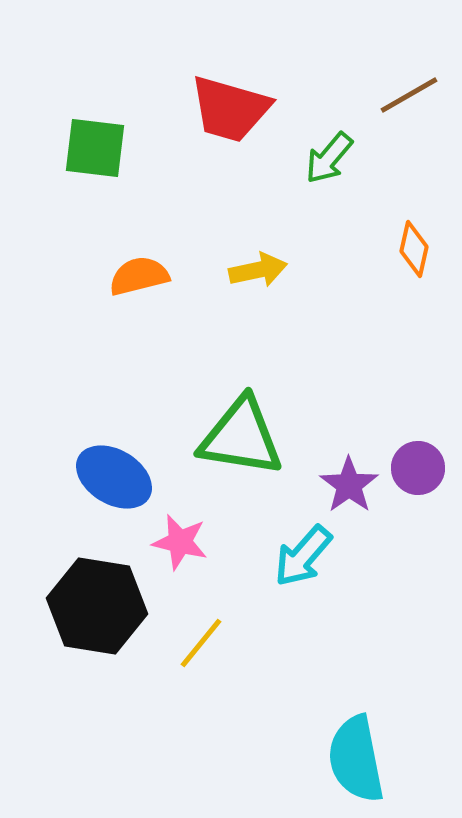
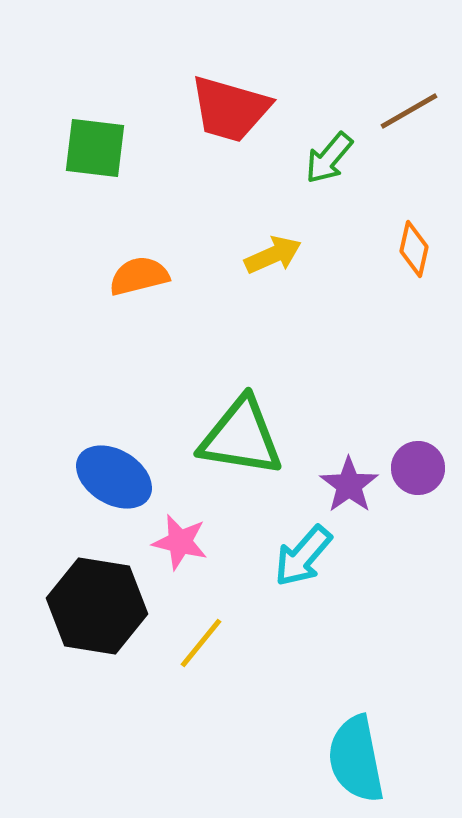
brown line: moved 16 px down
yellow arrow: moved 15 px right, 15 px up; rotated 12 degrees counterclockwise
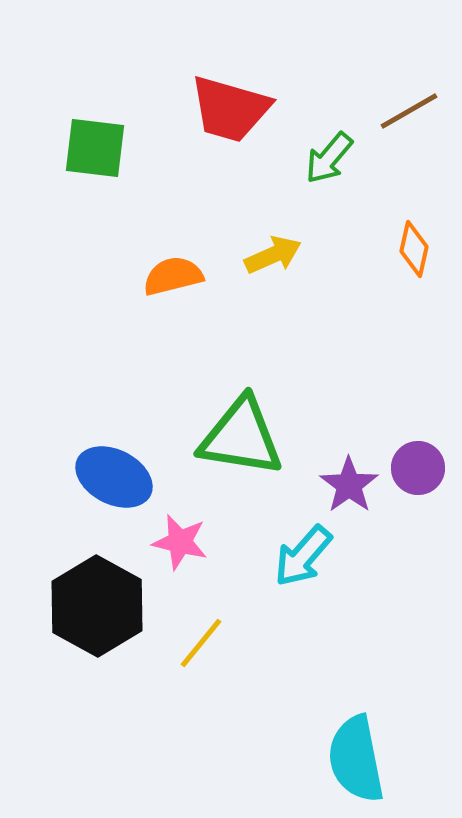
orange semicircle: moved 34 px right
blue ellipse: rotated 4 degrees counterclockwise
black hexagon: rotated 20 degrees clockwise
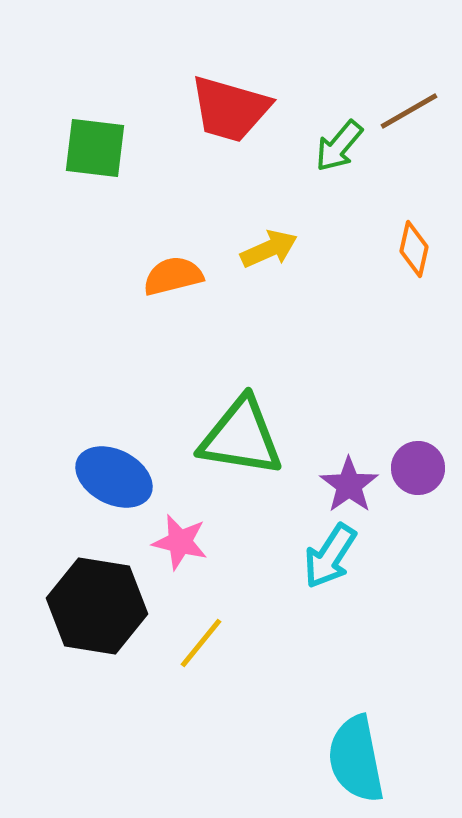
green arrow: moved 10 px right, 12 px up
yellow arrow: moved 4 px left, 6 px up
cyan arrow: moved 27 px right; rotated 8 degrees counterclockwise
black hexagon: rotated 20 degrees counterclockwise
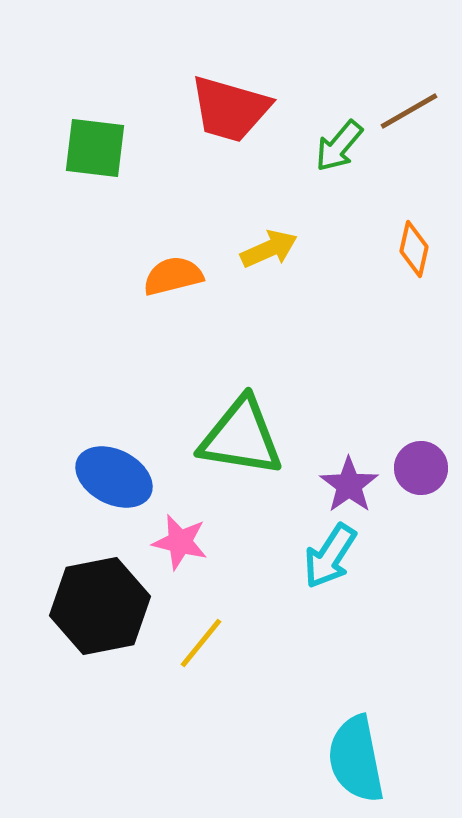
purple circle: moved 3 px right
black hexagon: moved 3 px right; rotated 20 degrees counterclockwise
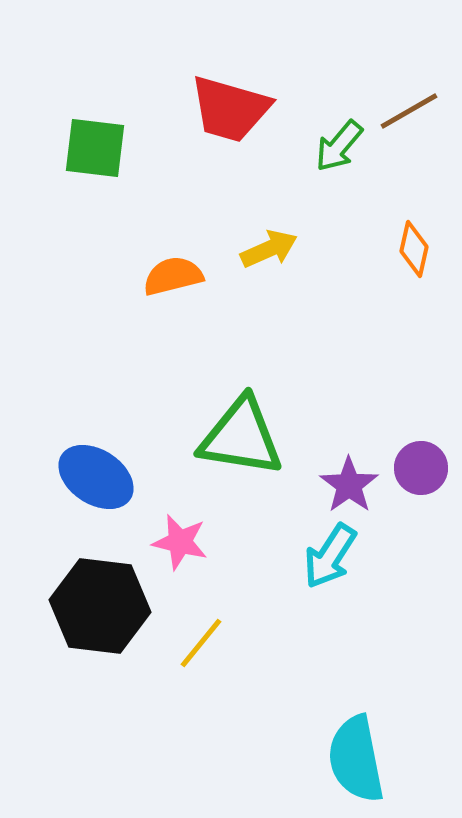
blue ellipse: moved 18 px left; rotated 6 degrees clockwise
black hexagon: rotated 18 degrees clockwise
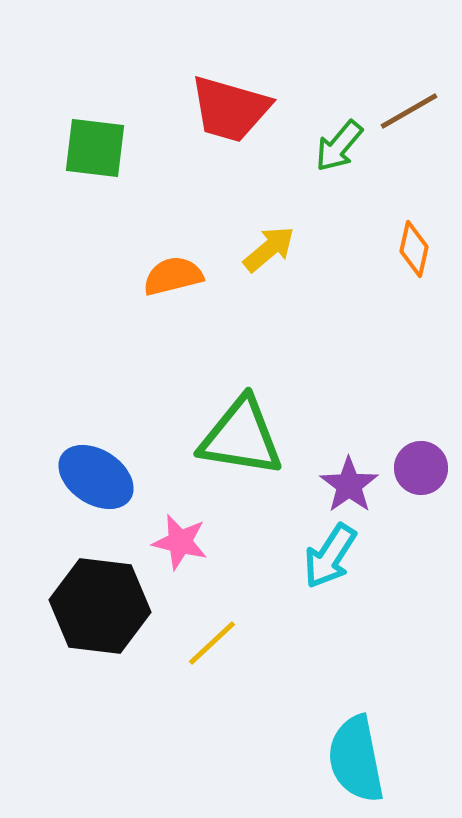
yellow arrow: rotated 16 degrees counterclockwise
yellow line: moved 11 px right; rotated 8 degrees clockwise
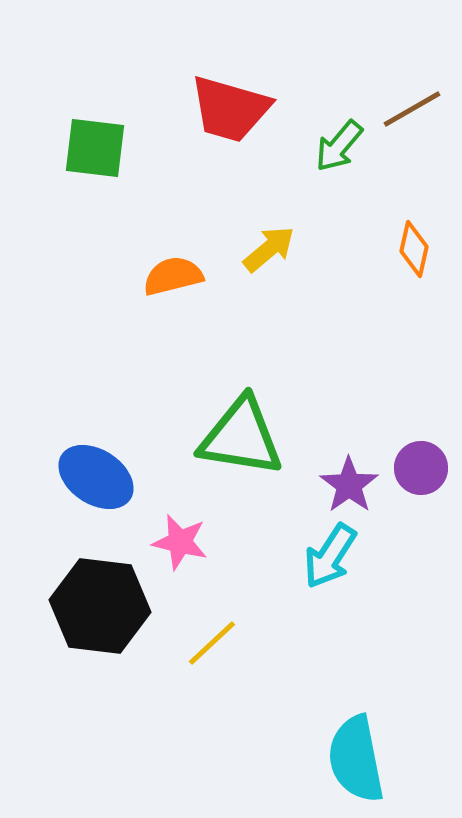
brown line: moved 3 px right, 2 px up
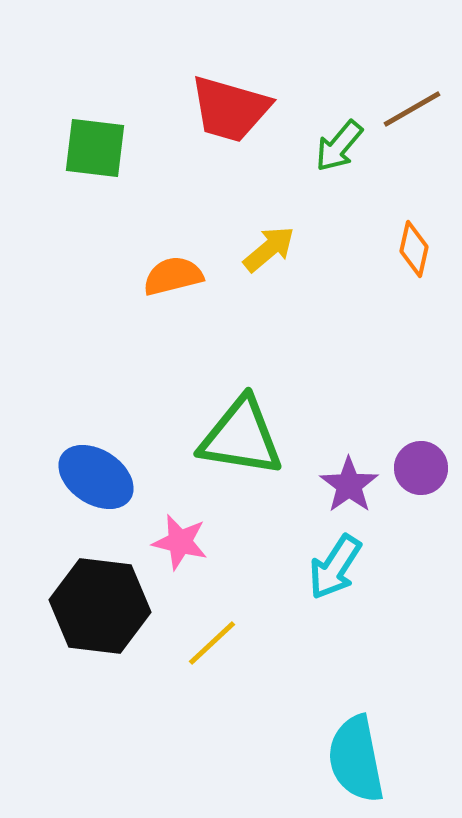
cyan arrow: moved 5 px right, 11 px down
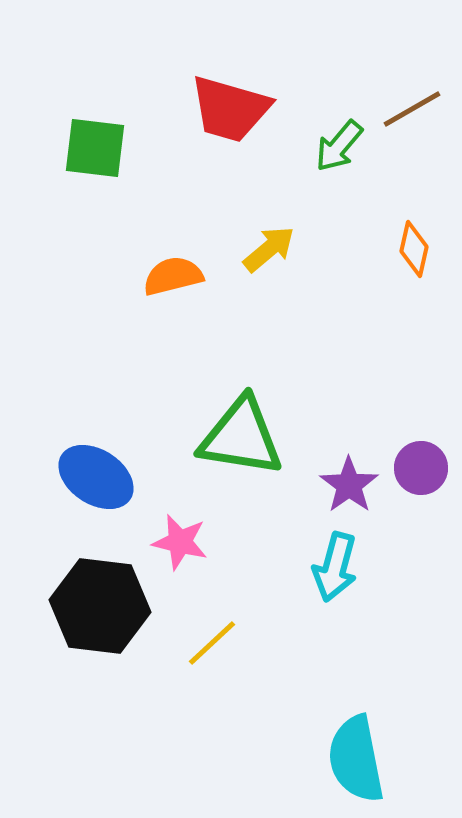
cyan arrow: rotated 18 degrees counterclockwise
